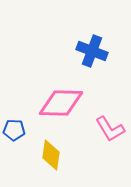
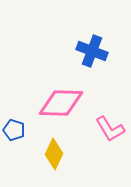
blue pentagon: rotated 15 degrees clockwise
yellow diamond: moved 3 px right, 1 px up; rotated 16 degrees clockwise
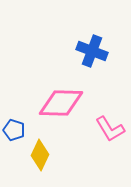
yellow diamond: moved 14 px left, 1 px down
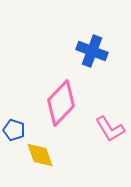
pink diamond: rotated 48 degrees counterclockwise
yellow diamond: rotated 44 degrees counterclockwise
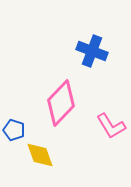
pink L-shape: moved 1 px right, 3 px up
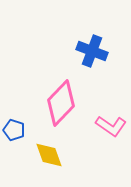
pink L-shape: rotated 24 degrees counterclockwise
yellow diamond: moved 9 px right
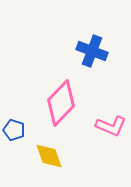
pink L-shape: rotated 12 degrees counterclockwise
yellow diamond: moved 1 px down
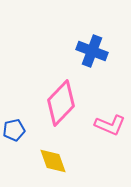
pink L-shape: moved 1 px left, 1 px up
blue pentagon: rotated 30 degrees counterclockwise
yellow diamond: moved 4 px right, 5 px down
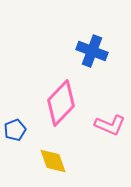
blue pentagon: moved 1 px right; rotated 10 degrees counterclockwise
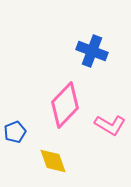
pink diamond: moved 4 px right, 2 px down
pink L-shape: rotated 8 degrees clockwise
blue pentagon: moved 2 px down
